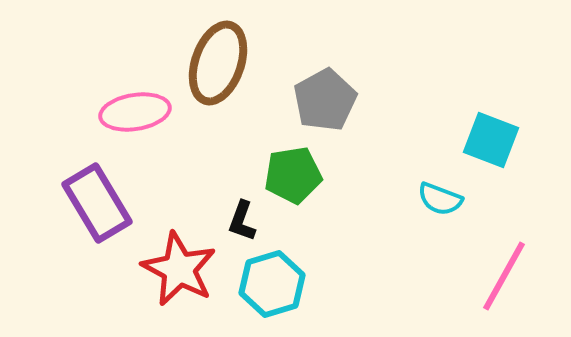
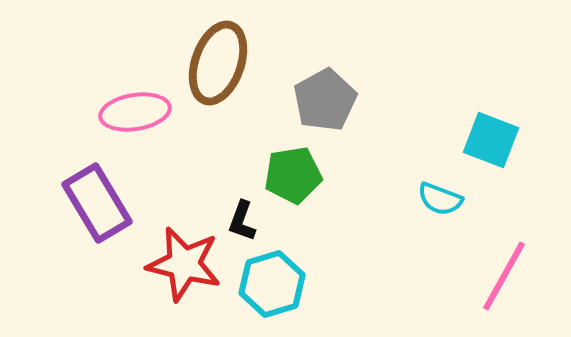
red star: moved 5 px right, 5 px up; rotated 14 degrees counterclockwise
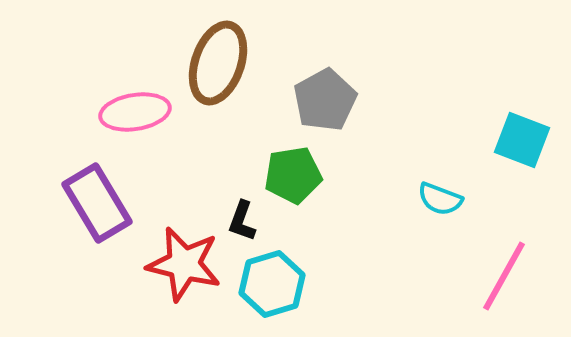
cyan square: moved 31 px right
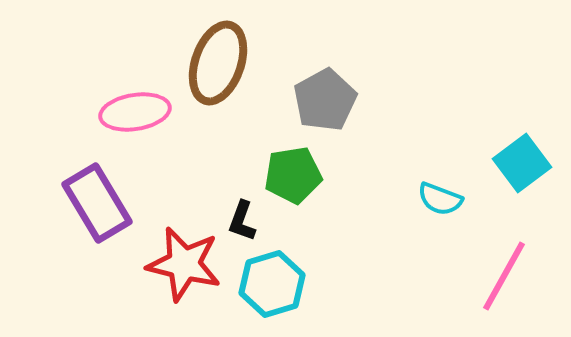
cyan square: moved 23 px down; rotated 32 degrees clockwise
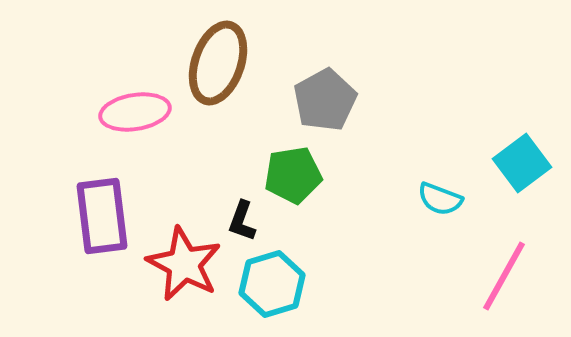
purple rectangle: moved 5 px right, 13 px down; rotated 24 degrees clockwise
red star: rotated 14 degrees clockwise
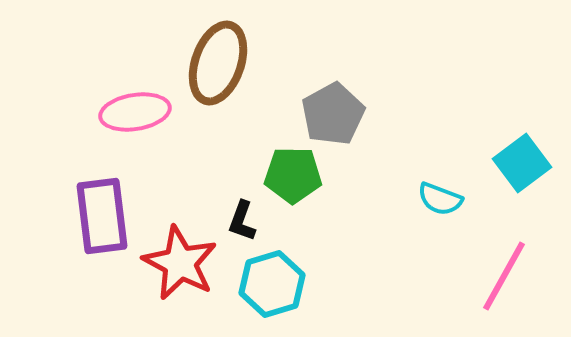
gray pentagon: moved 8 px right, 14 px down
green pentagon: rotated 10 degrees clockwise
red star: moved 4 px left, 1 px up
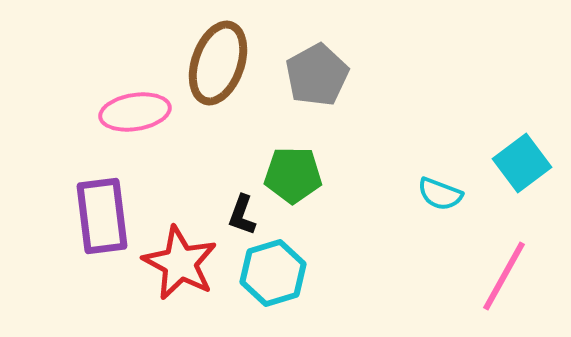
gray pentagon: moved 16 px left, 39 px up
cyan semicircle: moved 5 px up
black L-shape: moved 6 px up
cyan hexagon: moved 1 px right, 11 px up
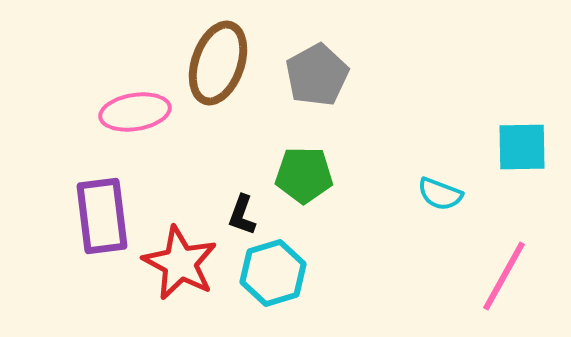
cyan square: moved 16 px up; rotated 36 degrees clockwise
green pentagon: moved 11 px right
